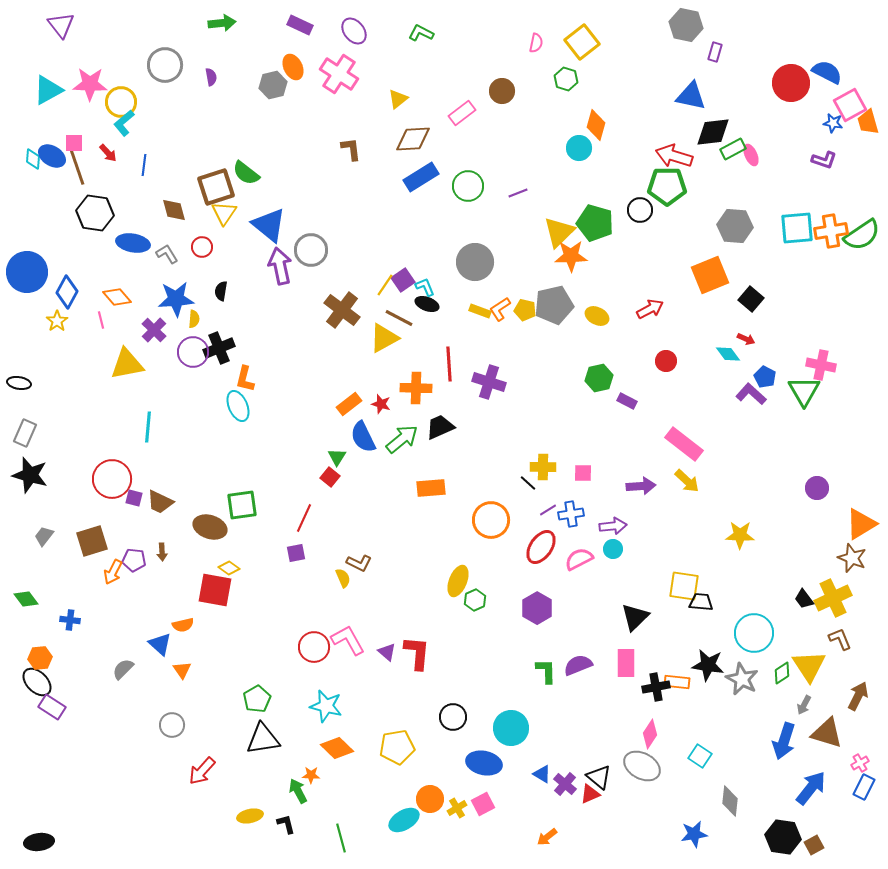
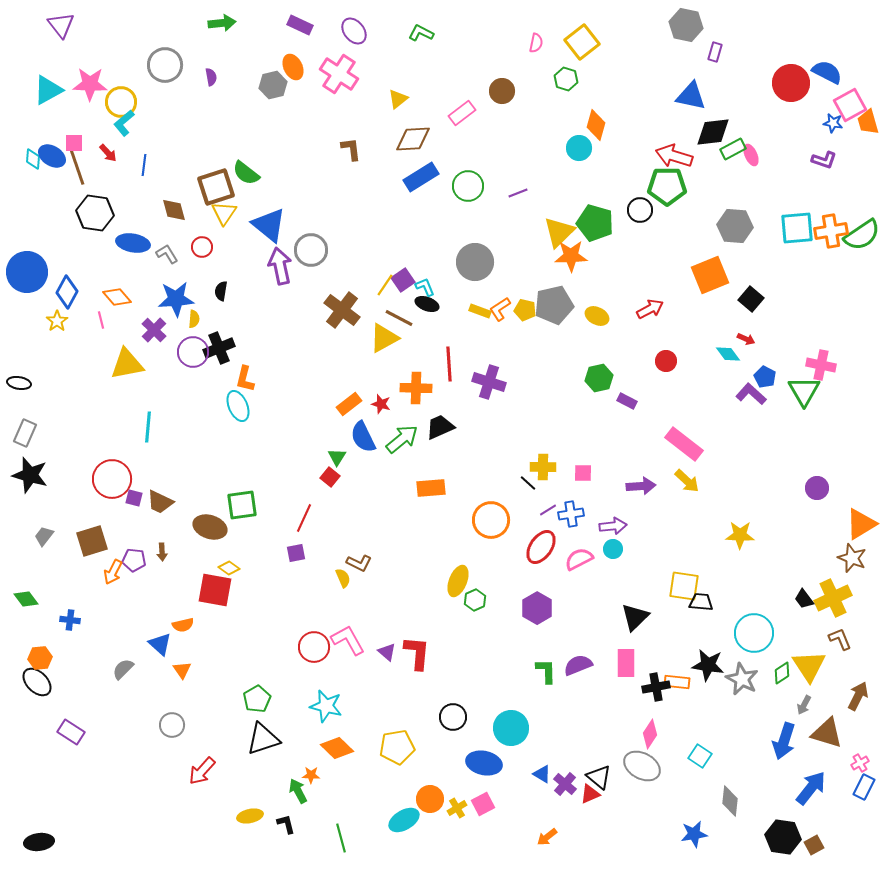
purple rectangle at (52, 707): moved 19 px right, 25 px down
black triangle at (263, 739): rotated 9 degrees counterclockwise
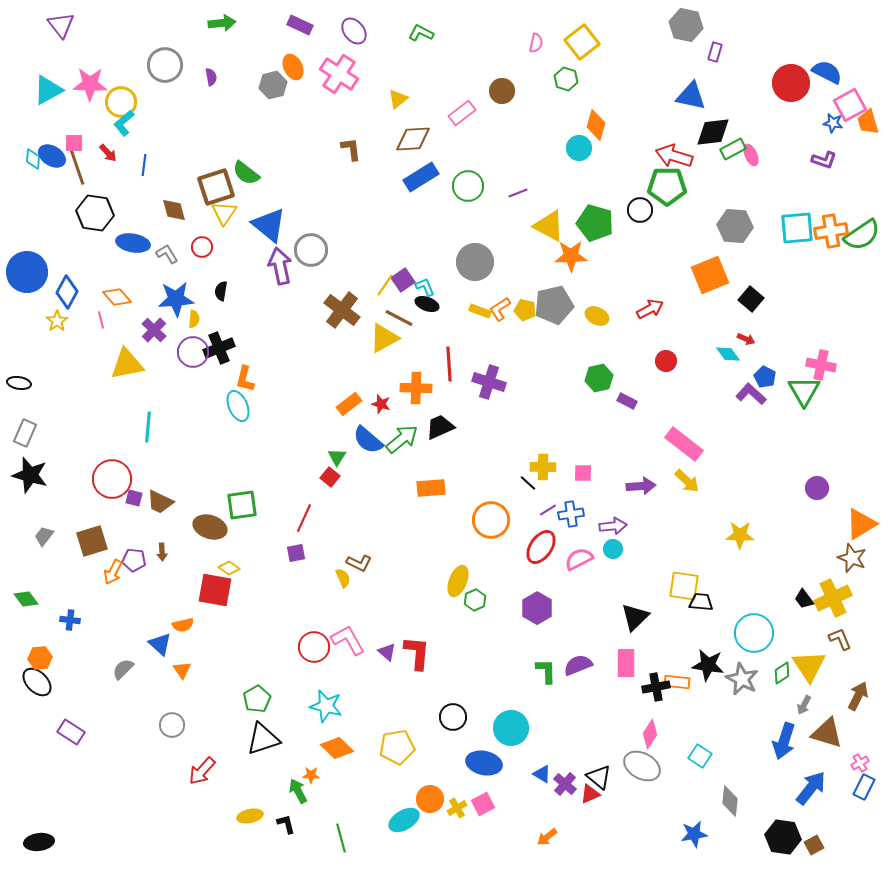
yellow triangle at (559, 232): moved 10 px left, 6 px up; rotated 48 degrees counterclockwise
blue semicircle at (363, 437): moved 5 px right, 3 px down; rotated 24 degrees counterclockwise
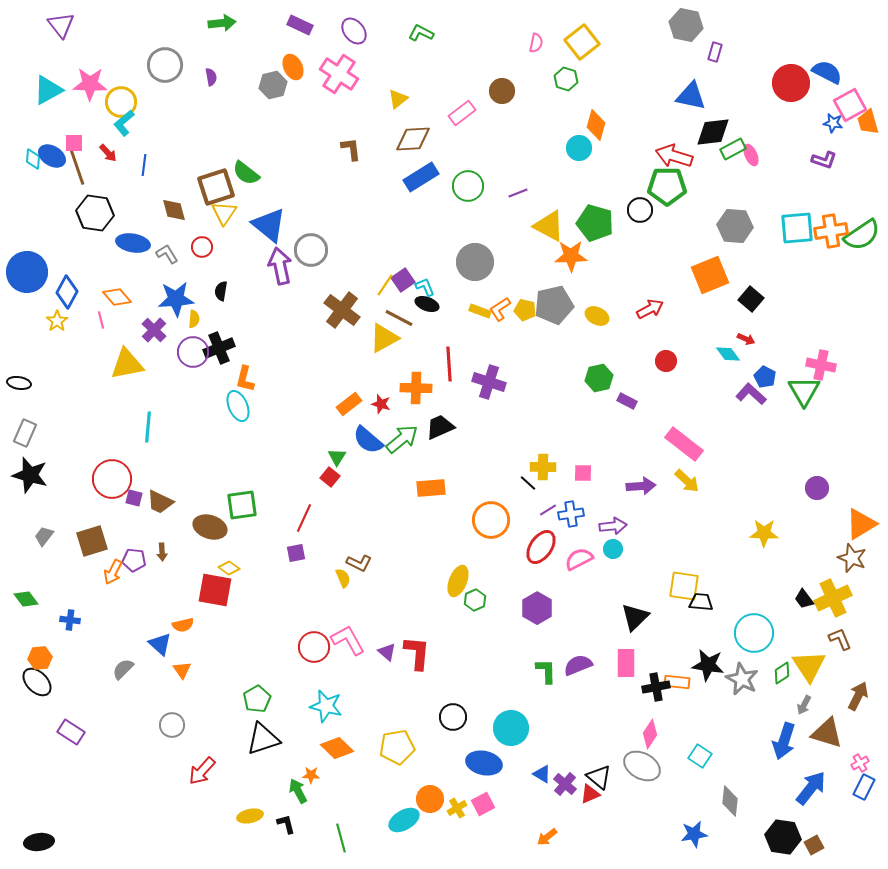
yellow star at (740, 535): moved 24 px right, 2 px up
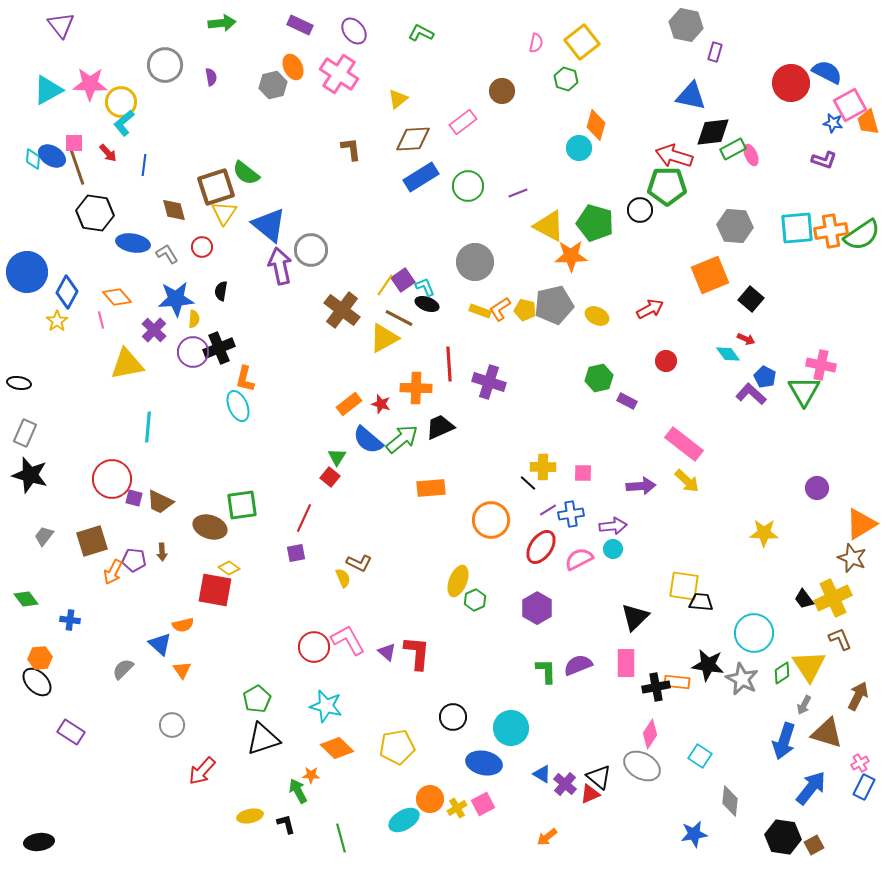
pink rectangle at (462, 113): moved 1 px right, 9 px down
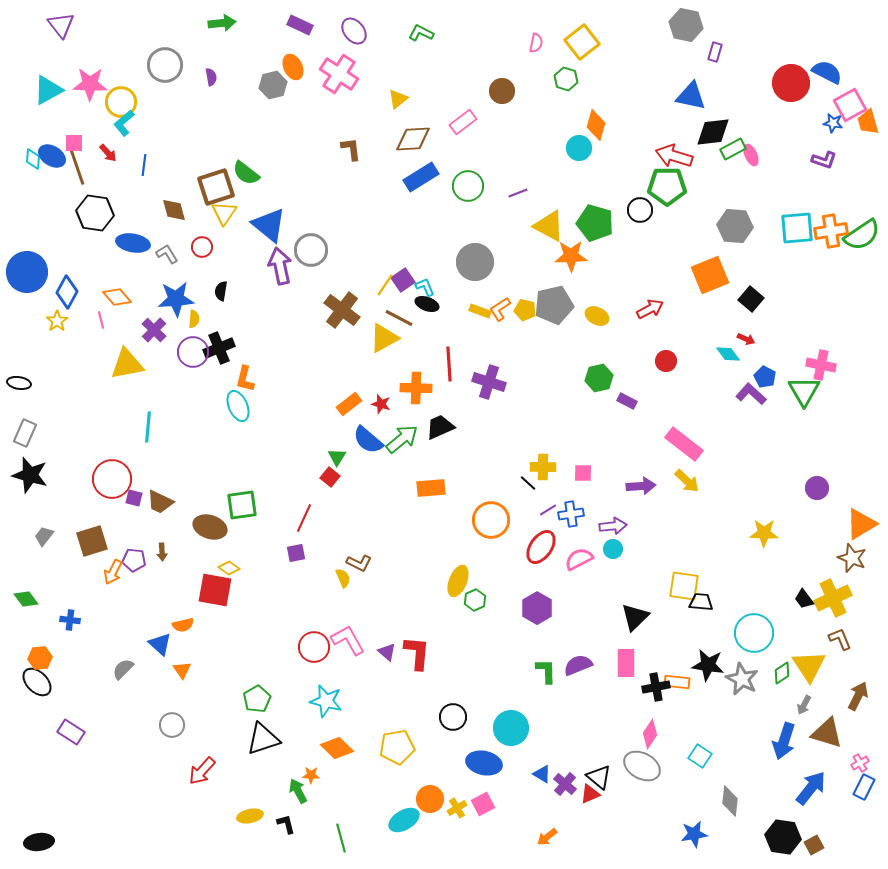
cyan star at (326, 706): moved 5 px up
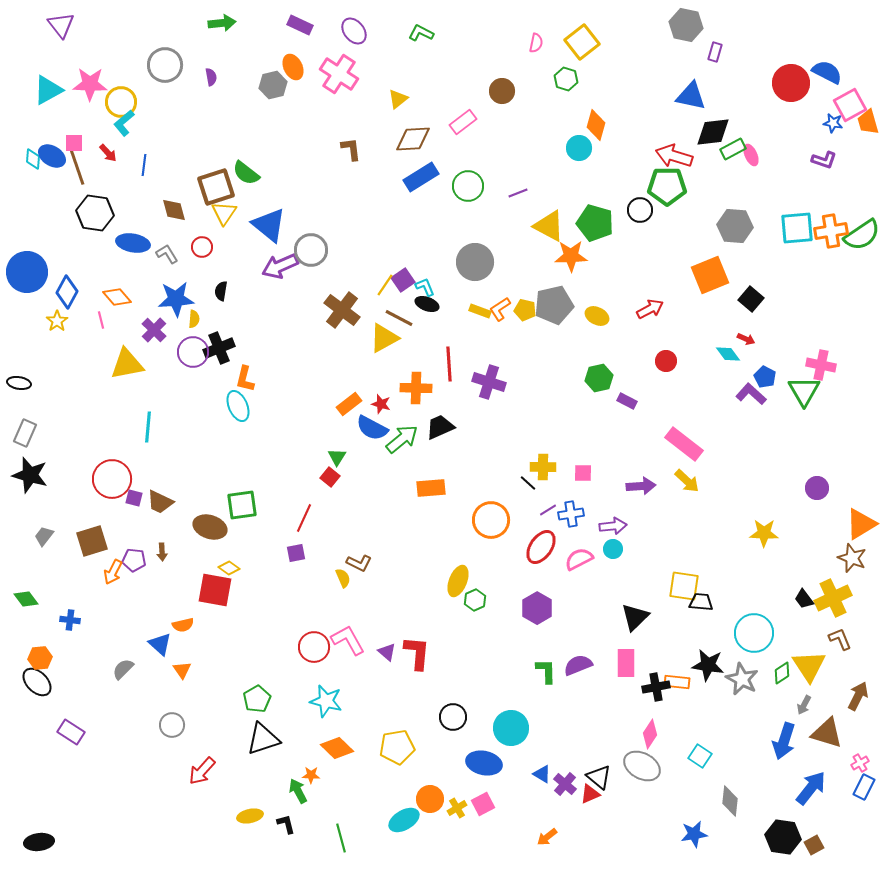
purple arrow at (280, 266): rotated 102 degrees counterclockwise
blue semicircle at (368, 440): moved 4 px right, 12 px up; rotated 12 degrees counterclockwise
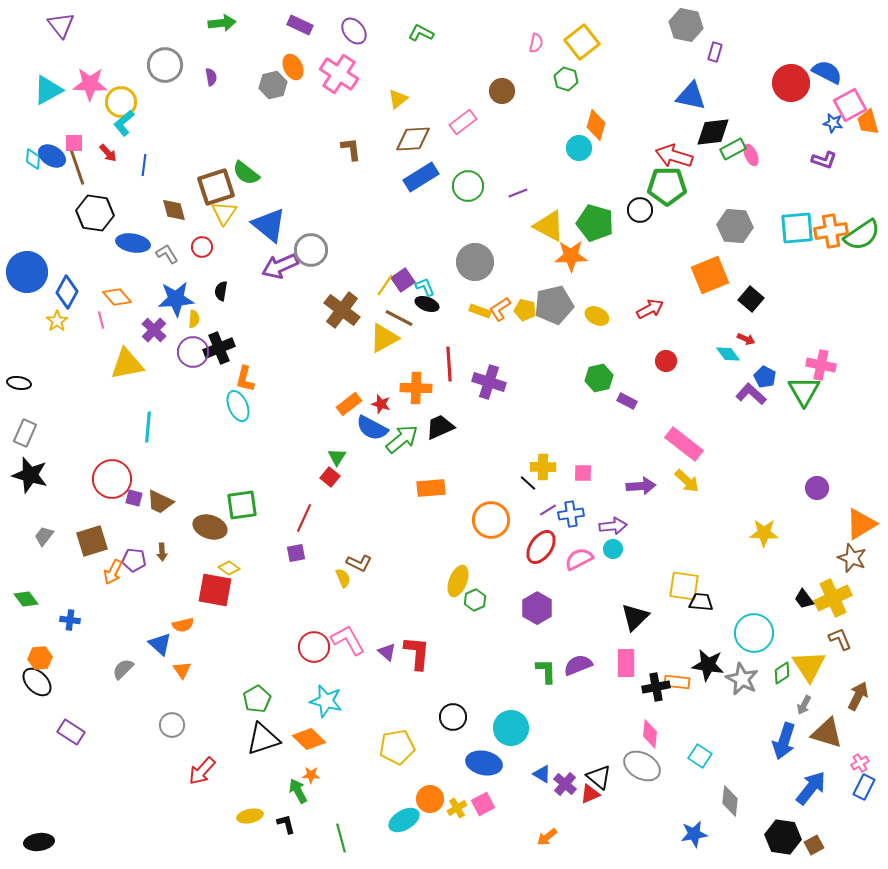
pink diamond at (650, 734): rotated 28 degrees counterclockwise
orange diamond at (337, 748): moved 28 px left, 9 px up
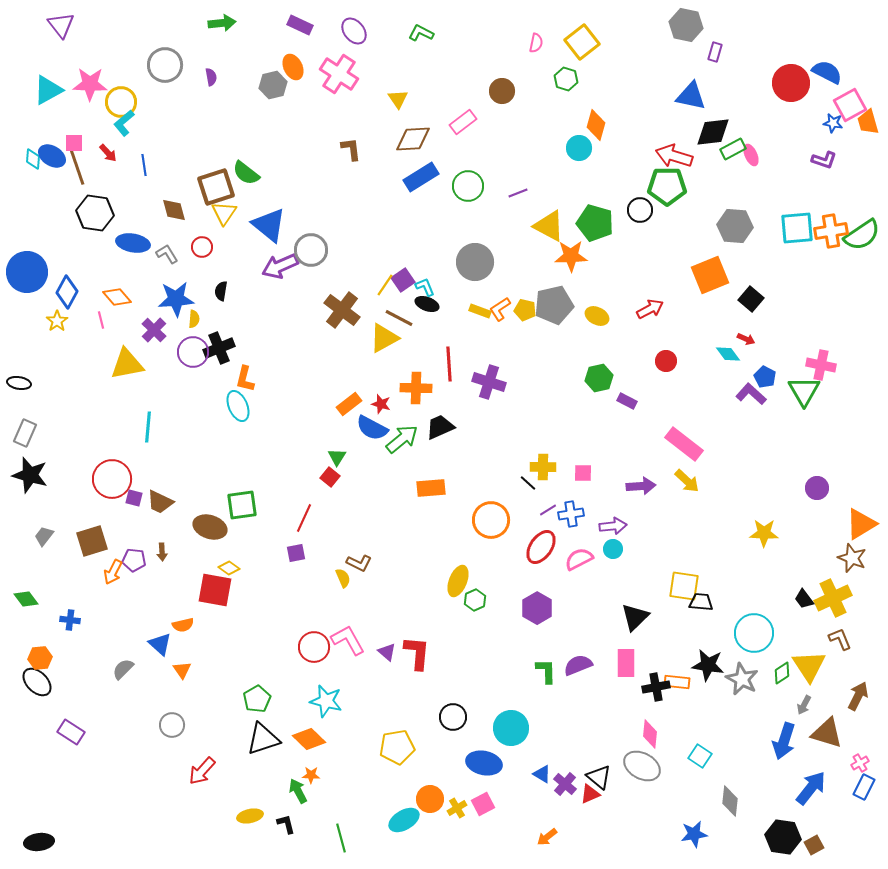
yellow triangle at (398, 99): rotated 25 degrees counterclockwise
blue line at (144, 165): rotated 15 degrees counterclockwise
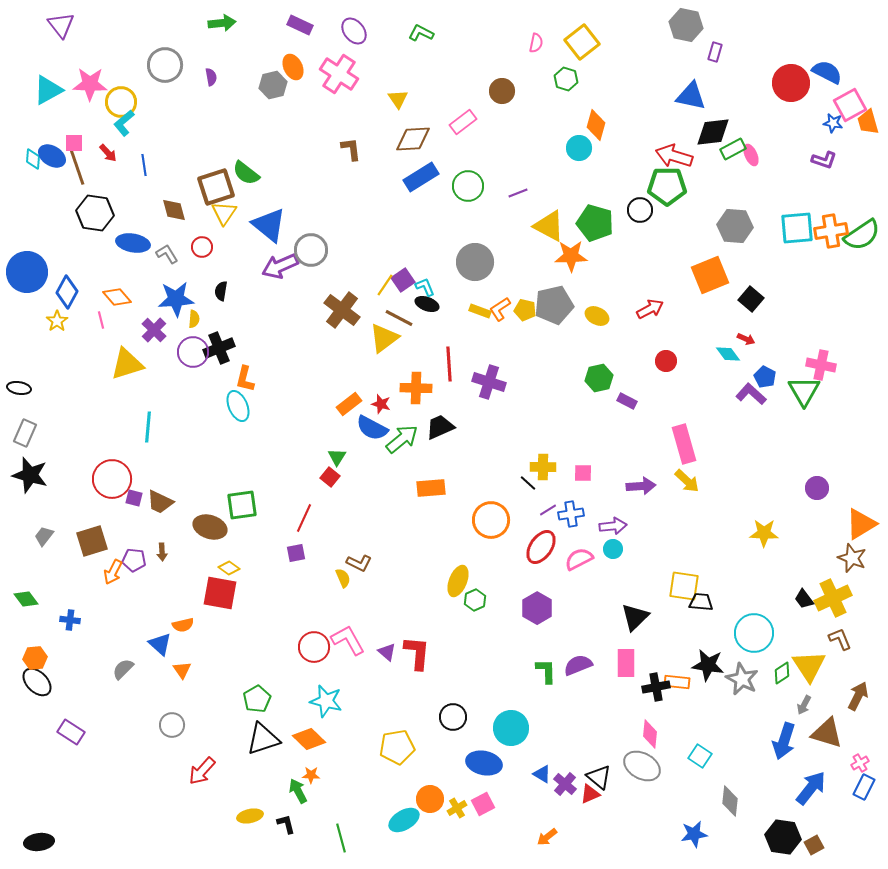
yellow triangle at (384, 338): rotated 8 degrees counterclockwise
yellow triangle at (127, 364): rotated 6 degrees counterclockwise
black ellipse at (19, 383): moved 5 px down
pink rectangle at (684, 444): rotated 36 degrees clockwise
red square at (215, 590): moved 5 px right, 3 px down
orange hexagon at (40, 658): moved 5 px left
